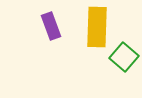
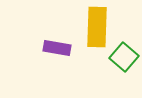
purple rectangle: moved 6 px right, 22 px down; rotated 60 degrees counterclockwise
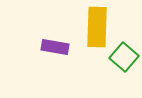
purple rectangle: moved 2 px left, 1 px up
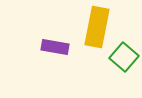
yellow rectangle: rotated 9 degrees clockwise
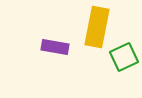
green square: rotated 24 degrees clockwise
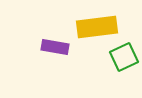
yellow rectangle: rotated 72 degrees clockwise
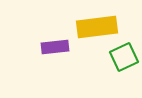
purple rectangle: rotated 16 degrees counterclockwise
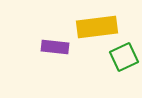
purple rectangle: rotated 12 degrees clockwise
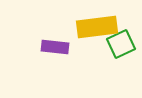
green square: moved 3 px left, 13 px up
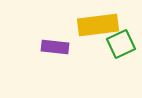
yellow rectangle: moved 1 px right, 2 px up
